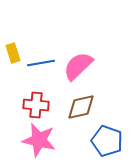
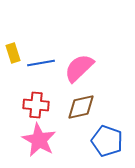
pink semicircle: moved 1 px right, 2 px down
pink star: rotated 16 degrees clockwise
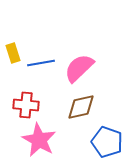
red cross: moved 10 px left
blue pentagon: moved 1 px down
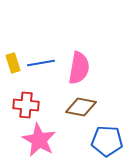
yellow rectangle: moved 10 px down
pink semicircle: rotated 144 degrees clockwise
brown diamond: rotated 24 degrees clockwise
blue pentagon: moved 1 px up; rotated 16 degrees counterclockwise
